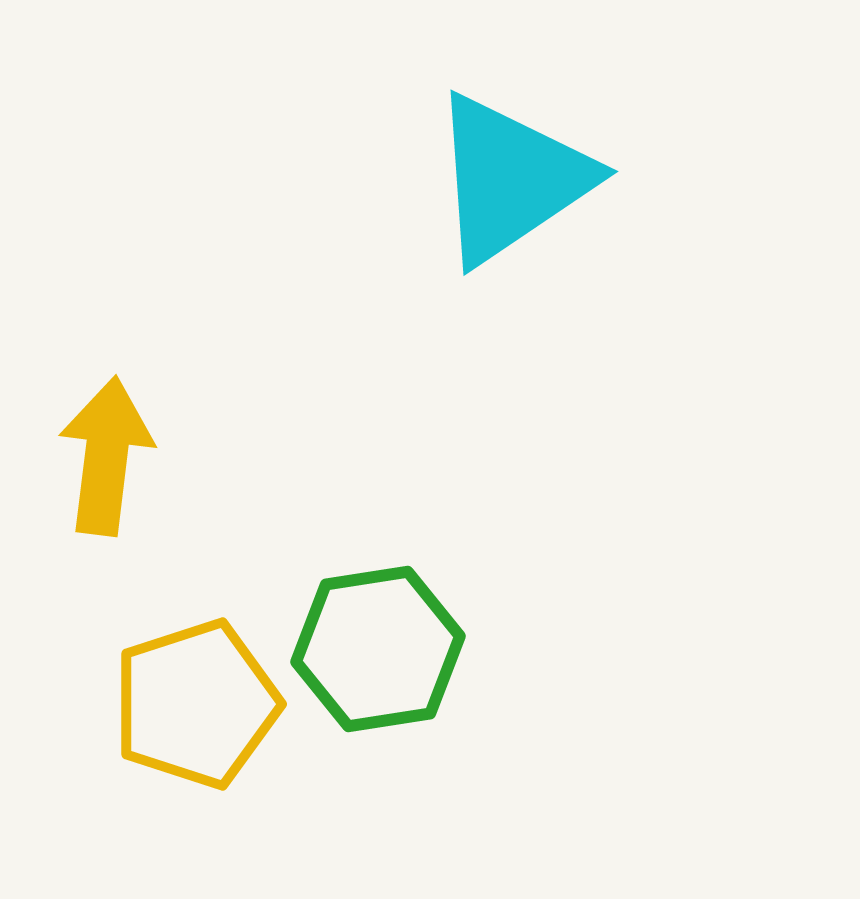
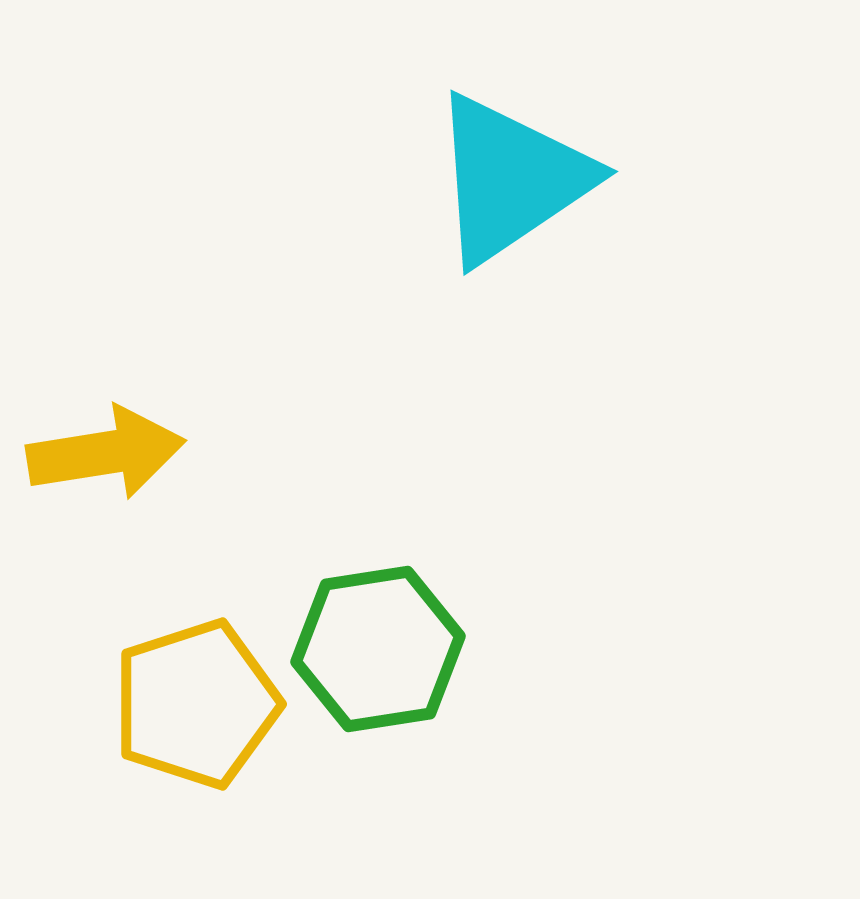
yellow arrow: moved 3 px up; rotated 74 degrees clockwise
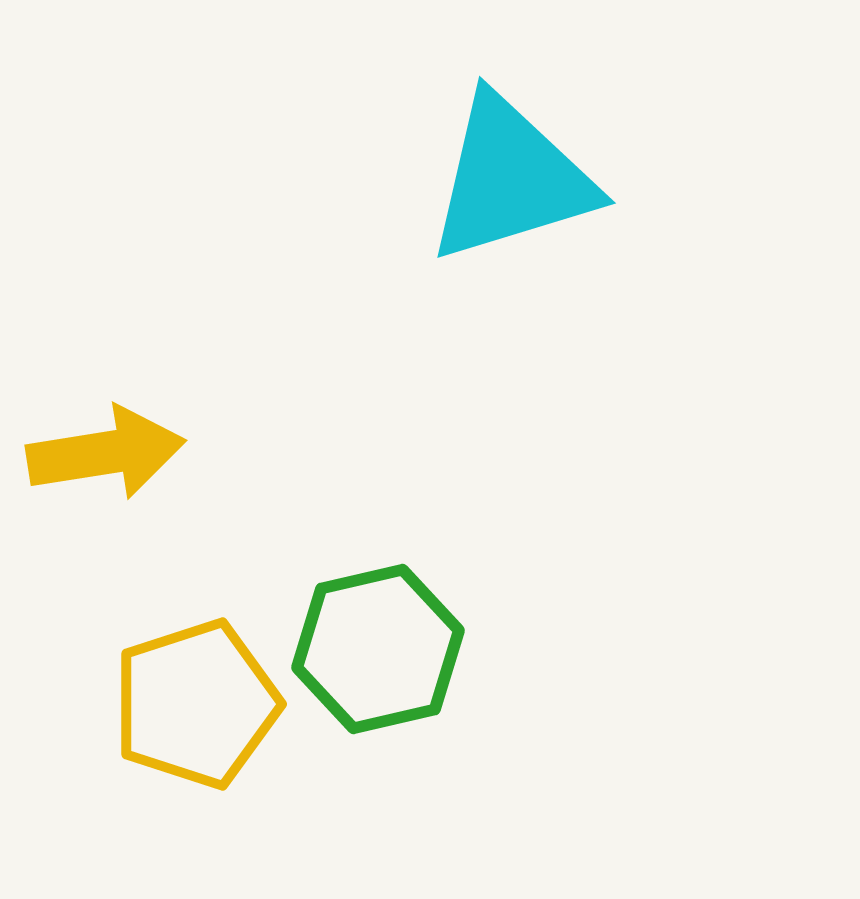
cyan triangle: rotated 17 degrees clockwise
green hexagon: rotated 4 degrees counterclockwise
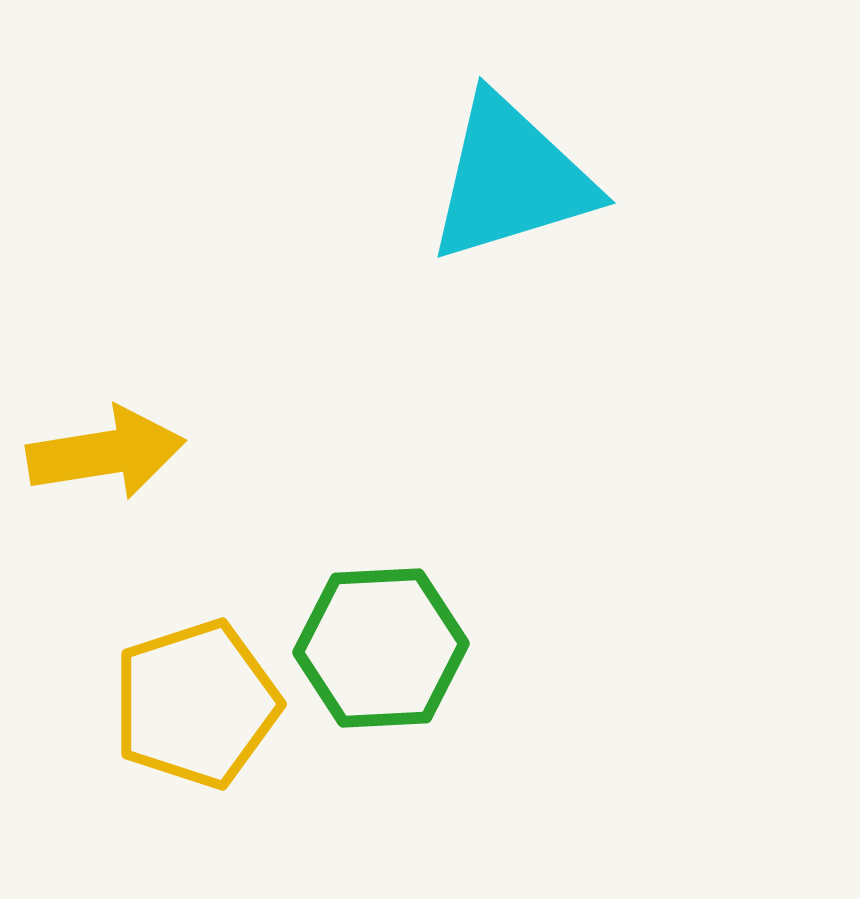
green hexagon: moved 3 px right, 1 px up; rotated 10 degrees clockwise
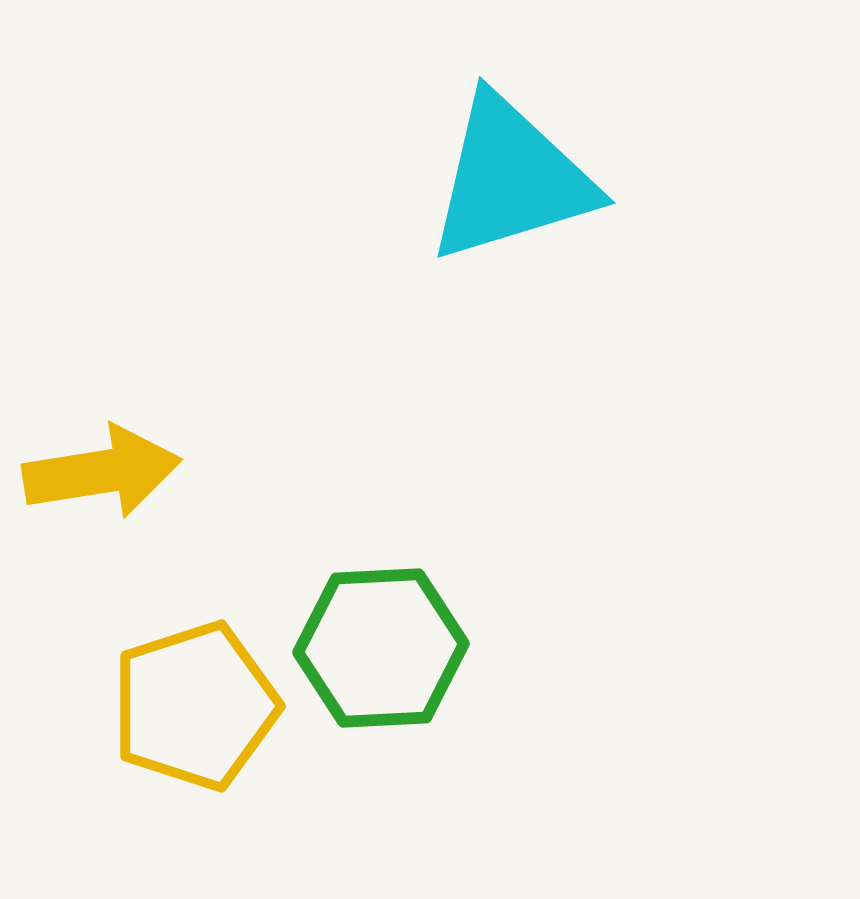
yellow arrow: moved 4 px left, 19 px down
yellow pentagon: moved 1 px left, 2 px down
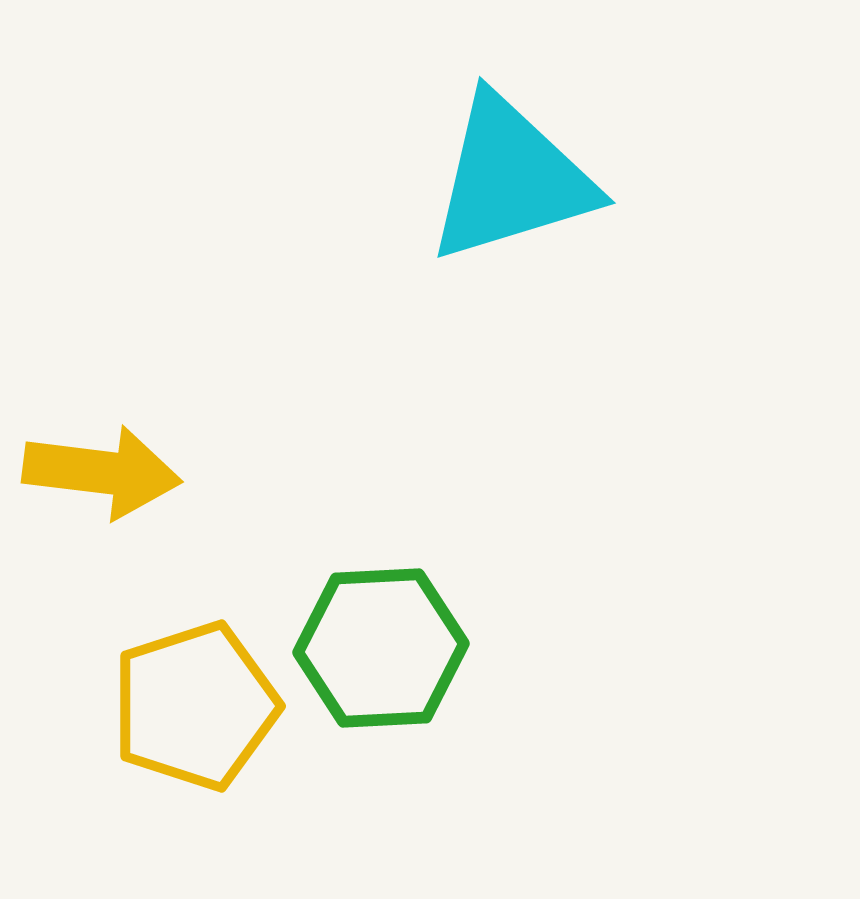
yellow arrow: rotated 16 degrees clockwise
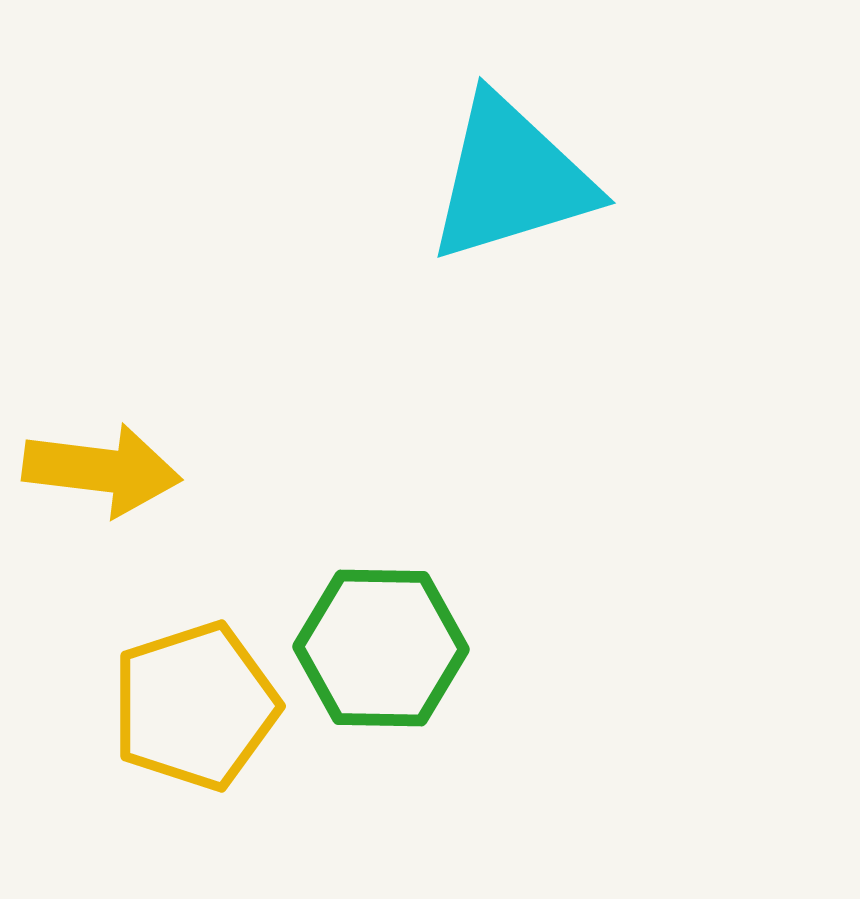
yellow arrow: moved 2 px up
green hexagon: rotated 4 degrees clockwise
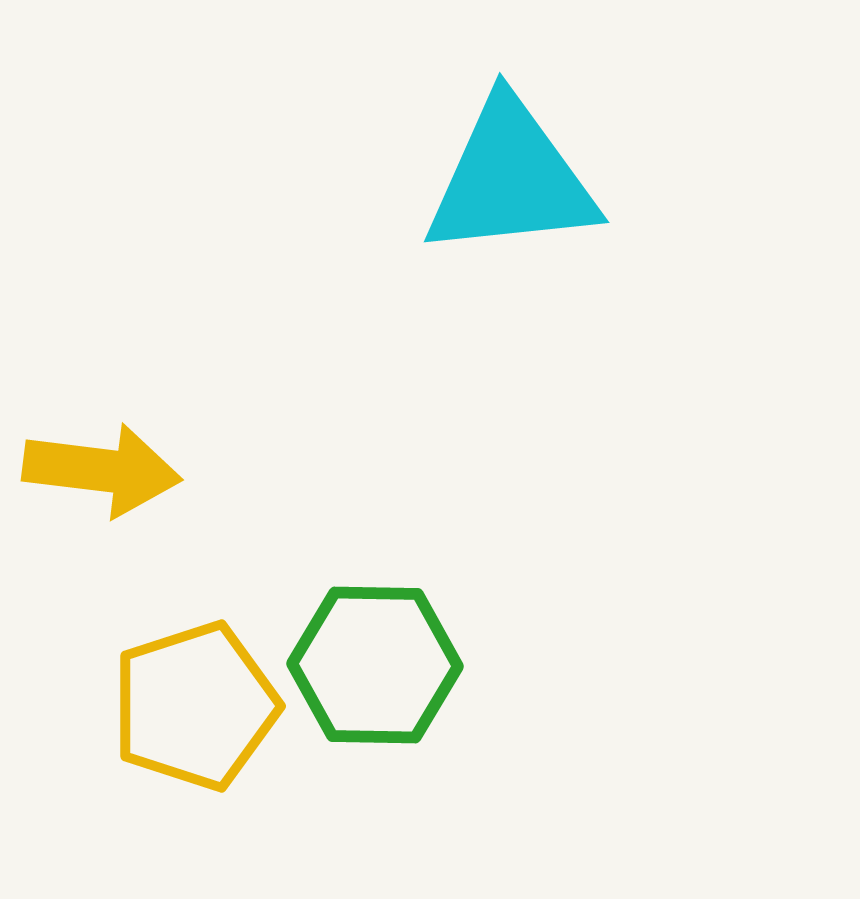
cyan triangle: rotated 11 degrees clockwise
green hexagon: moved 6 px left, 17 px down
